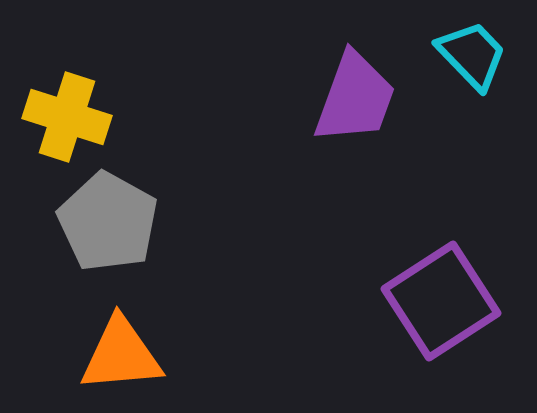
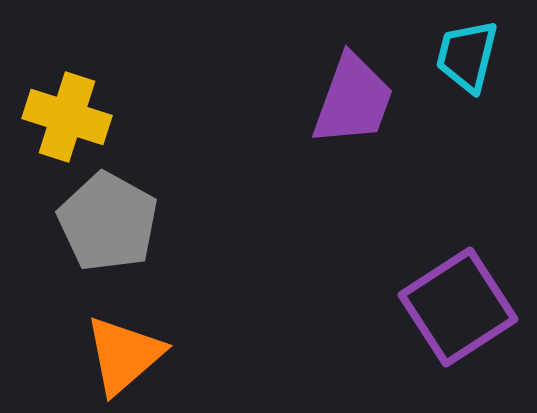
cyan trapezoid: moved 5 px left, 1 px down; rotated 122 degrees counterclockwise
purple trapezoid: moved 2 px left, 2 px down
purple square: moved 17 px right, 6 px down
orange triangle: moved 3 px right; rotated 36 degrees counterclockwise
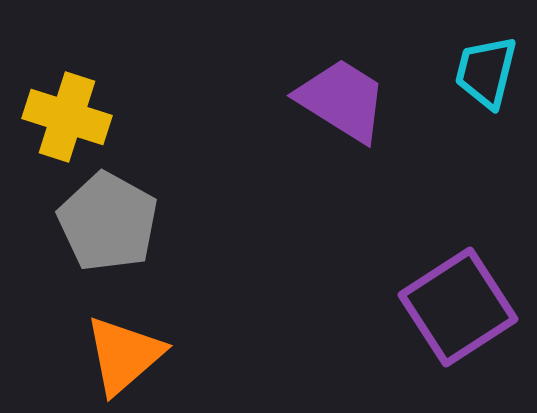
cyan trapezoid: moved 19 px right, 16 px down
purple trapezoid: moved 11 px left; rotated 78 degrees counterclockwise
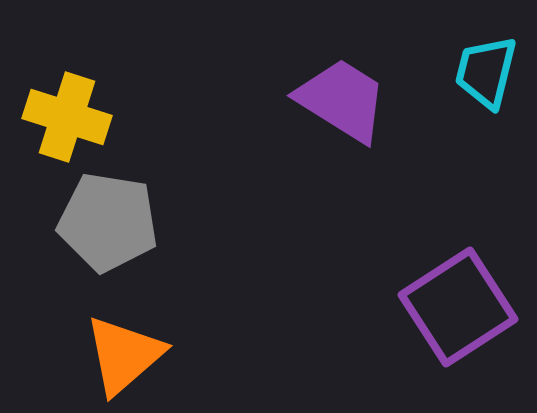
gray pentagon: rotated 20 degrees counterclockwise
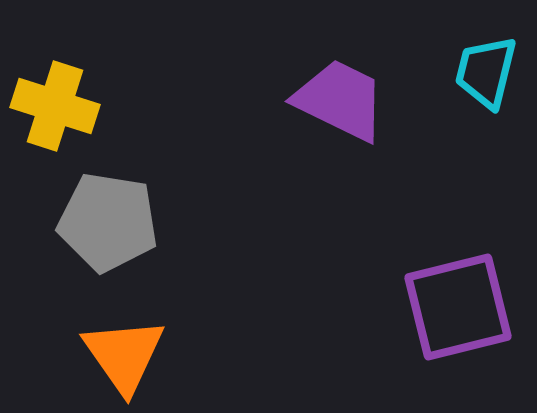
purple trapezoid: moved 2 px left; rotated 6 degrees counterclockwise
yellow cross: moved 12 px left, 11 px up
purple square: rotated 19 degrees clockwise
orange triangle: rotated 24 degrees counterclockwise
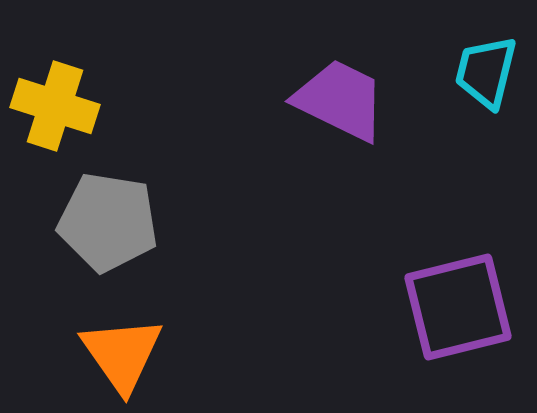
orange triangle: moved 2 px left, 1 px up
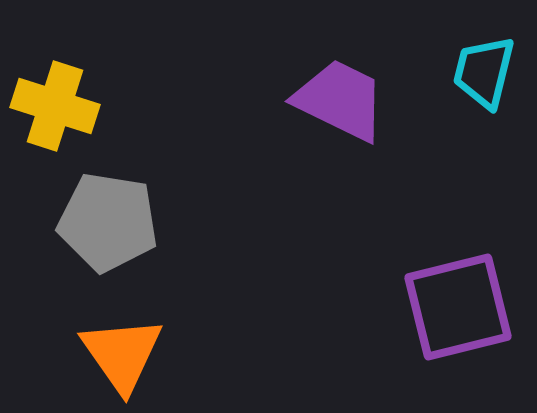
cyan trapezoid: moved 2 px left
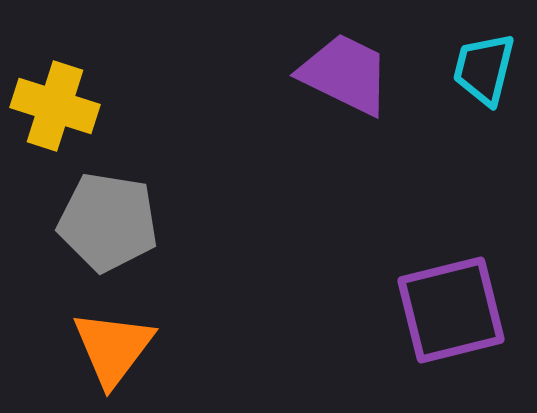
cyan trapezoid: moved 3 px up
purple trapezoid: moved 5 px right, 26 px up
purple square: moved 7 px left, 3 px down
orange triangle: moved 9 px left, 6 px up; rotated 12 degrees clockwise
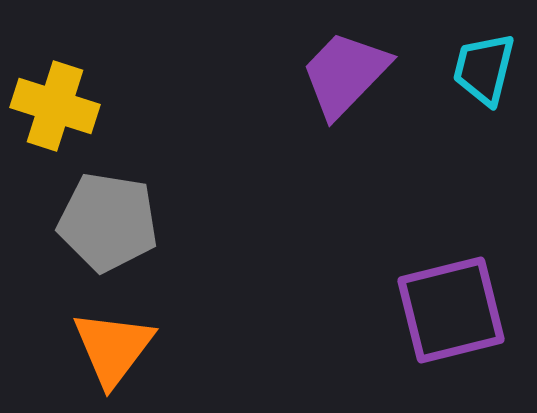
purple trapezoid: rotated 72 degrees counterclockwise
